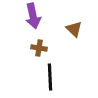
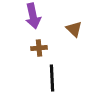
brown cross: rotated 14 degrees counterclockwise
black line: moved 2 px right, 1 px down
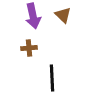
brown triangle: moved 11 px left, 14 px up
brown cross: moved 10 px left
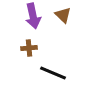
black line: moved 1 px right, 5 px up; rotated 64 degrees counterclockwise
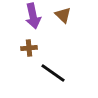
black line: rotated 12 degrees clockwise
